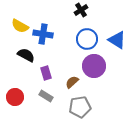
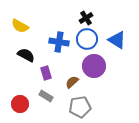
black cross: moved 5 px right, 8 px down
blue cross: moved 16 px right, 8 px down
red circle: moved 5 px right, 7 px down
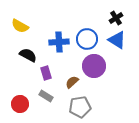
black cross: moved 30 px right
blue cross: rotated 12 degrees counterclockwise
black semicircle: moved 2 px right
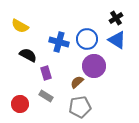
blue cross: rotated 18 degrees clockwise
brown semicircle: moved 5 px right
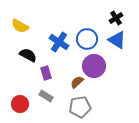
blue cross: rotated 18 degrees clockwise
